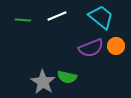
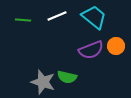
cyan trapezoid: moved 7 px left
purple semicircle: moved 2 px down
gray star: rotated 15 degrees counterclockwise
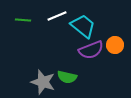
cyan trapezoid: moved 11 px left, 9 px down
orange circle: moved 1 px left, 1 px up
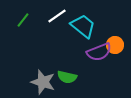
white line: rotated 12 degrees counterclockwise
green line: rotated 56 degrees counterclockwise
purple semicircle: moved 8 px right, 2 px down
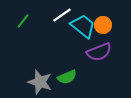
white line: moved 5 px right, 1 px up
green line: moved 1 px down
orange circle: moved 12 px left, 20 px up
green semicircle: rotated 36 degrees counterclockwise
gray star: moved 3 px left
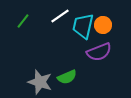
white line: moved 2 px left, 1 px down
cyan trapezoid: rotated 116 degrees counterclockwise
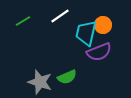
green line: rotated 21 degrees clockwise
cyan trapezoid: moved 3 px right, 7 px down
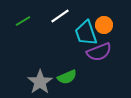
orange circle: moved 1 px right
cyan trapezoid: rotated 32 degrees counterclockwise
gray star: rotated 20 degrees clockwise
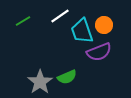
cyan trapezoid: moved 4 px left, 2 px up
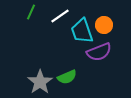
green line: moved 8 px right, 9 px up; rotated 35 degrees counterclockwise
